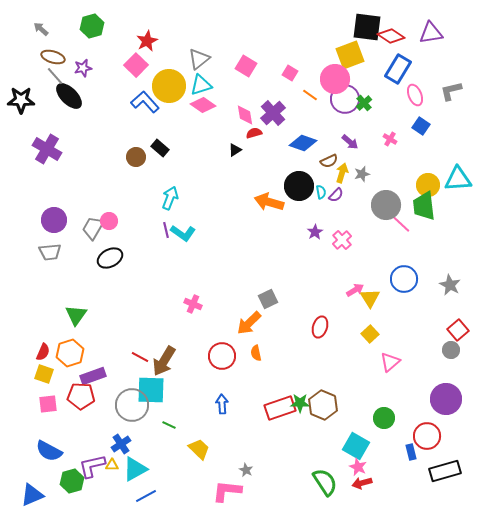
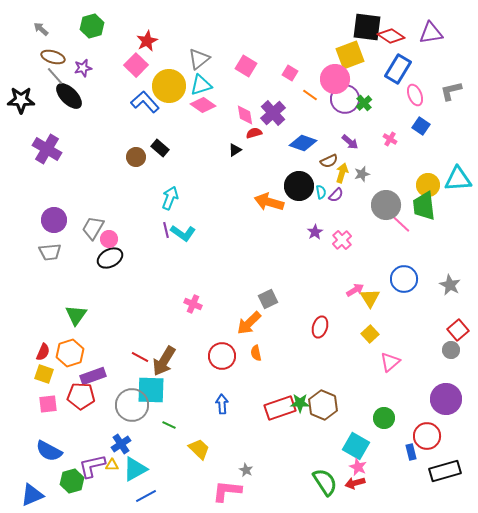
pink circle at (109, 221): moved 18 px down
red arrow at (362, 483): moved 7 px left
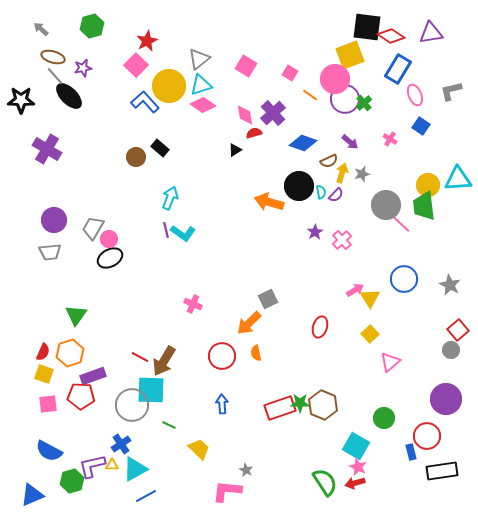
black rectangle at (445, 471): moved 3 px left; rotated 8 degrees clockwise
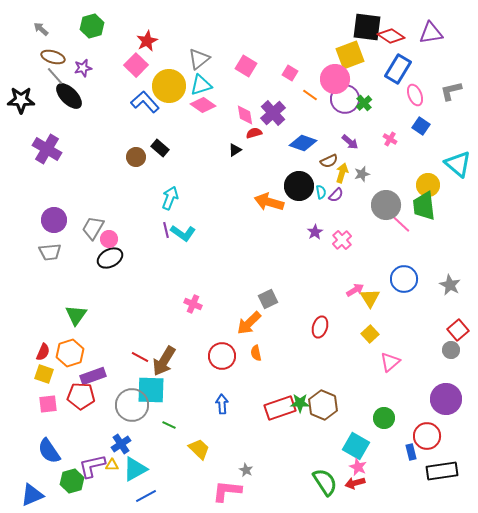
cyan triangle at (458, 179): moved 15 px up; rotated 44 degrees clockwise
blue semicircle at (49, 451): rotated 28 degrees clockwise
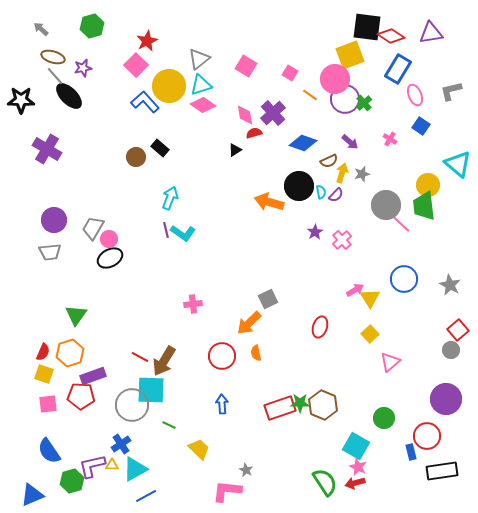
pink cross at (193, 304): rotated 30 degrees counterclockwise
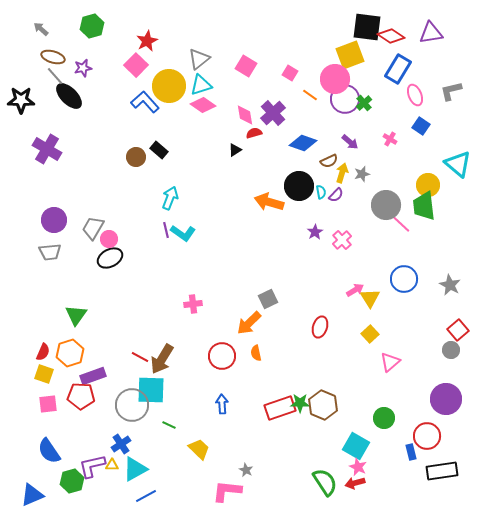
black rectangle at (160, 148): moved 1 px left, 2 px down
brown arrow at (164, 361): moved 2 px left, 2 px up
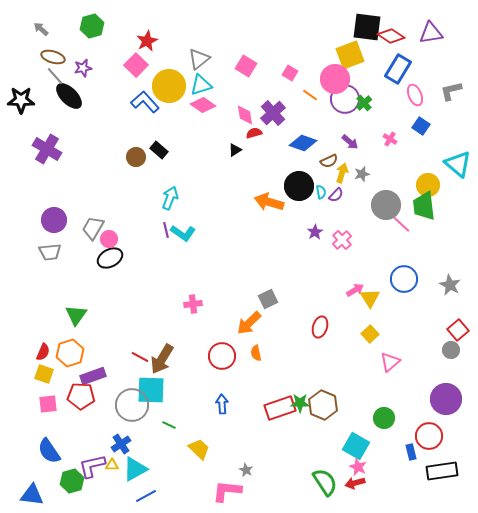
red circle at (427, 436): moved 2 px right
blue triangle at (32, 495): rotated 30 degrees clockwise
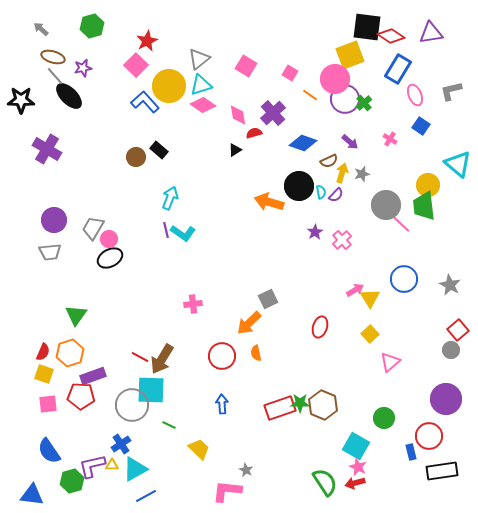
pink diamond at (245, 115): moved 7 px left
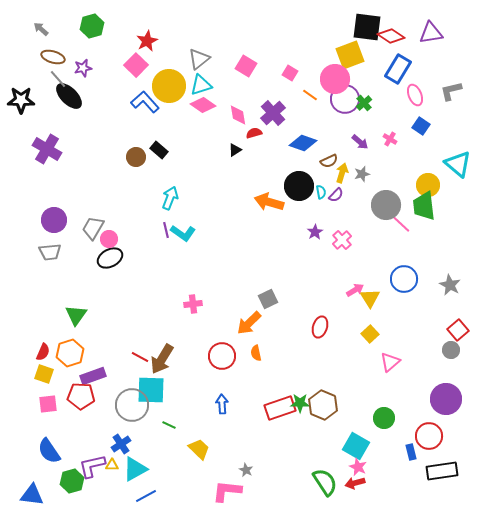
gray line at (55, 76): moved 3 px right, 3 px down
purple arrow at (350, 142): moved 10 px right
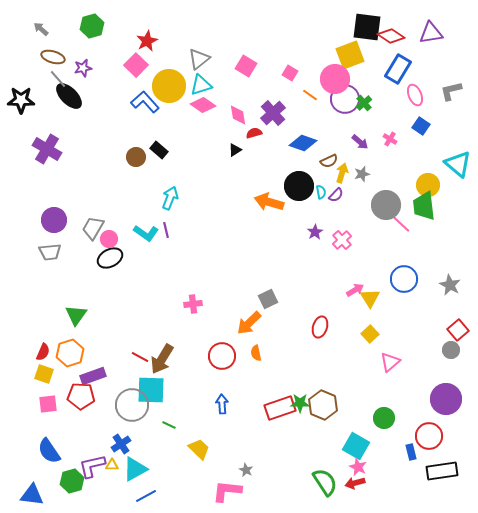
cyan L-shape at (183, 233): moved 37 px left
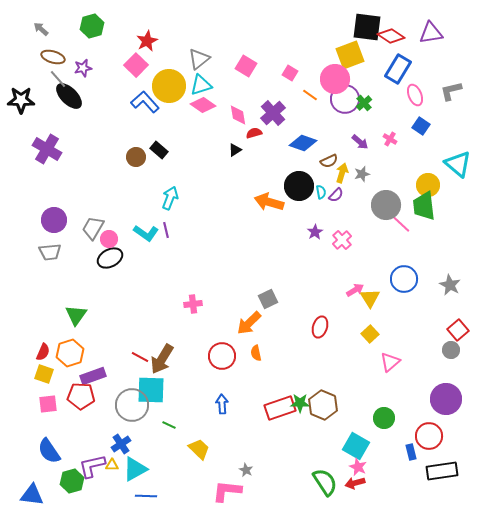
blue line at (146, 496): rotated 30 degrees clockwise
